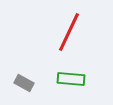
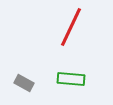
red line: moved 2 px right, 5 px up
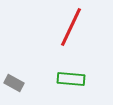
gray rectangle: moved 10 px left
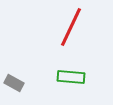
green rectangle: moved 2 px up
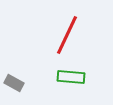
red line: moved 4 px left, 8 px down
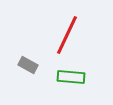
gray rectangle: moved 14 px right, 18 px up
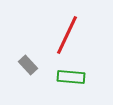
gray rectangle: rotated 18 degrees clockwise
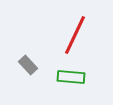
red line: moved 8 px right
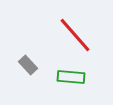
red line: rotated 66 degrees counterclockwise
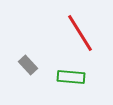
red line: moved 5 px right, 2 px up; rotated 9 degrees clockwise
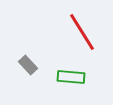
red line: moved 2 px right, 1 px up
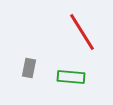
gray rectangle: moved 1 px right, 3 px down; rotated 54 degrees clockwise
